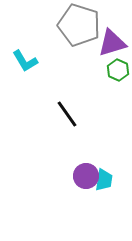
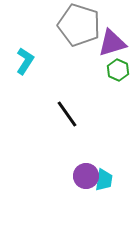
cyan L-shape: rotated 116 degrees counterclockwise
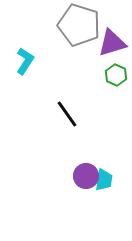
green hexagon: moved 2 px left, 5 px down
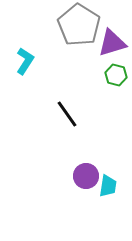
gray pentagon: rotated 15 degrees clockwise
green hexagon: rotated 10 degrees counterclockwise
cyan trapezoid: moved 4 px right, 6 px down
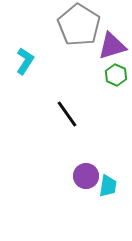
purple triangle: moved 3 px down
green hexagon: rotated 10 degrees clockwise
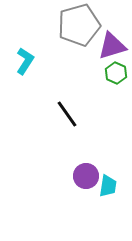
gray pentagon: rotated 24 degrees clockwise
green hexagon: moved 2 px up
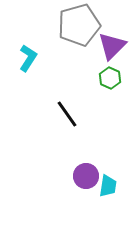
purple triangle: rotated 28 degrees counterclockwise
cyan L-shape: moved 3 px right, 3 px up
green hexagon: moved 6 px left, 5 px down
